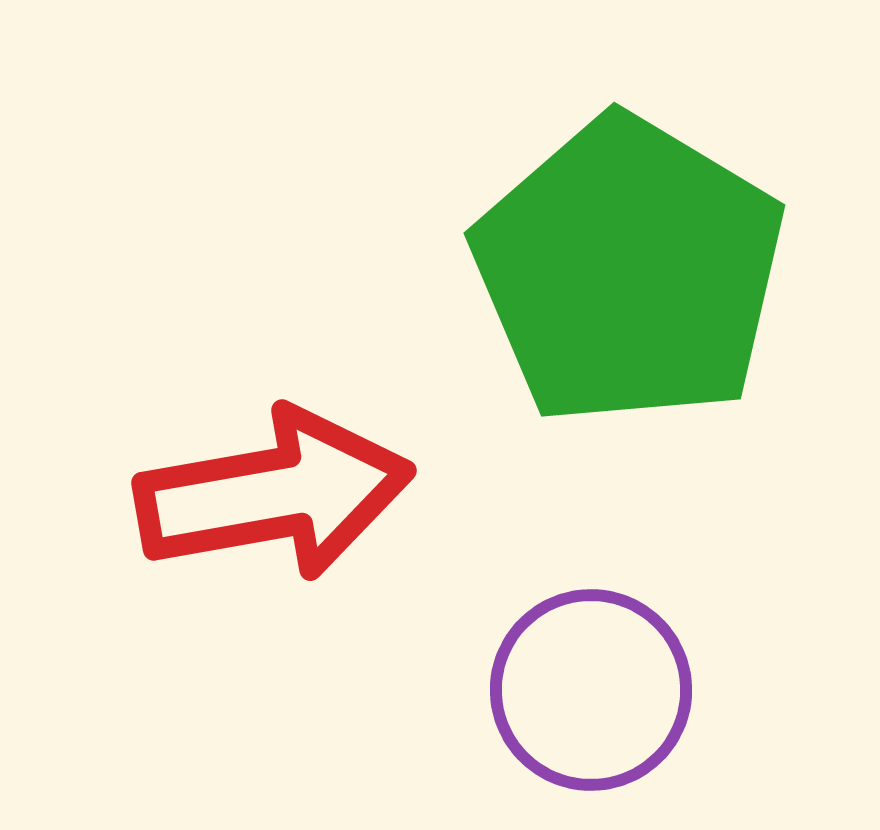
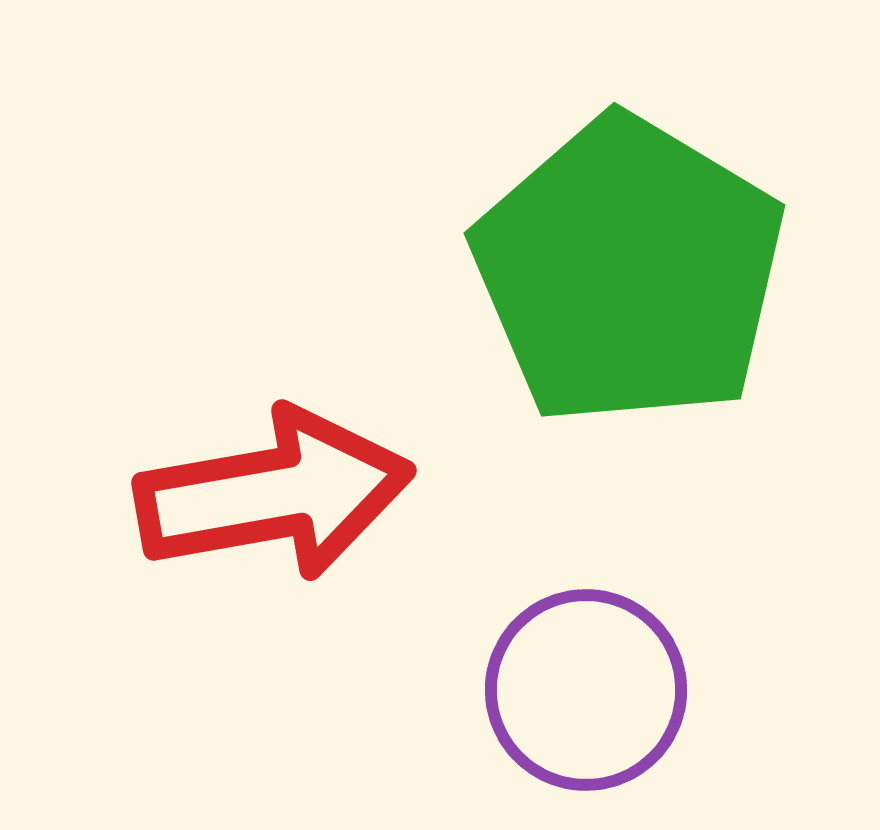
purple circle: moved 5 px left
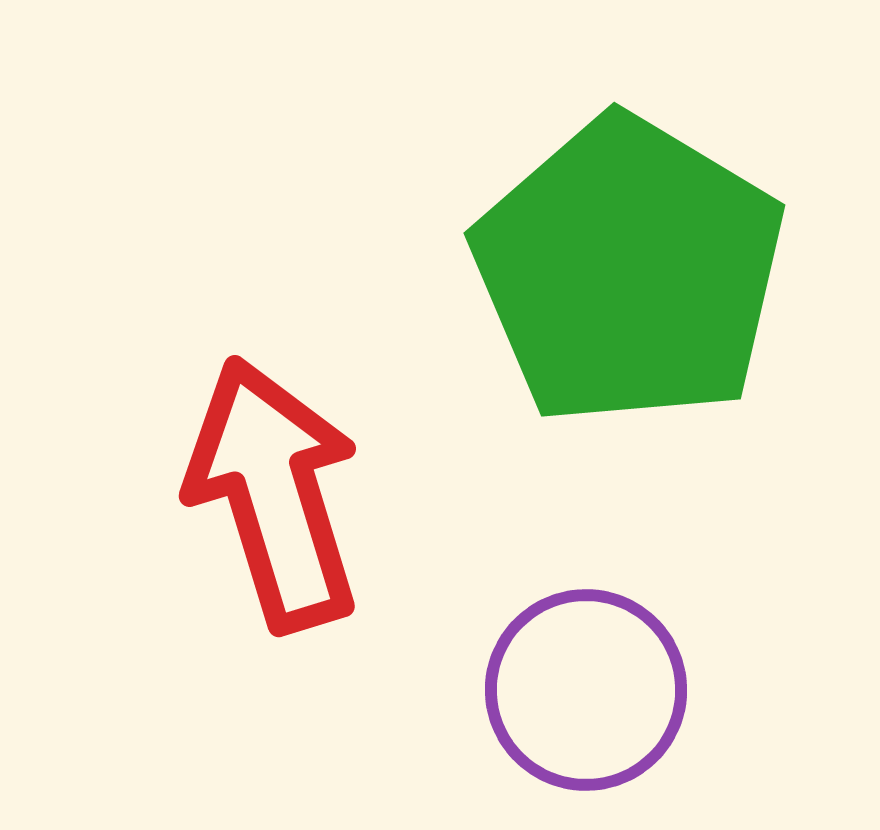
red arrow: rotated 97 degrees counterclockwise
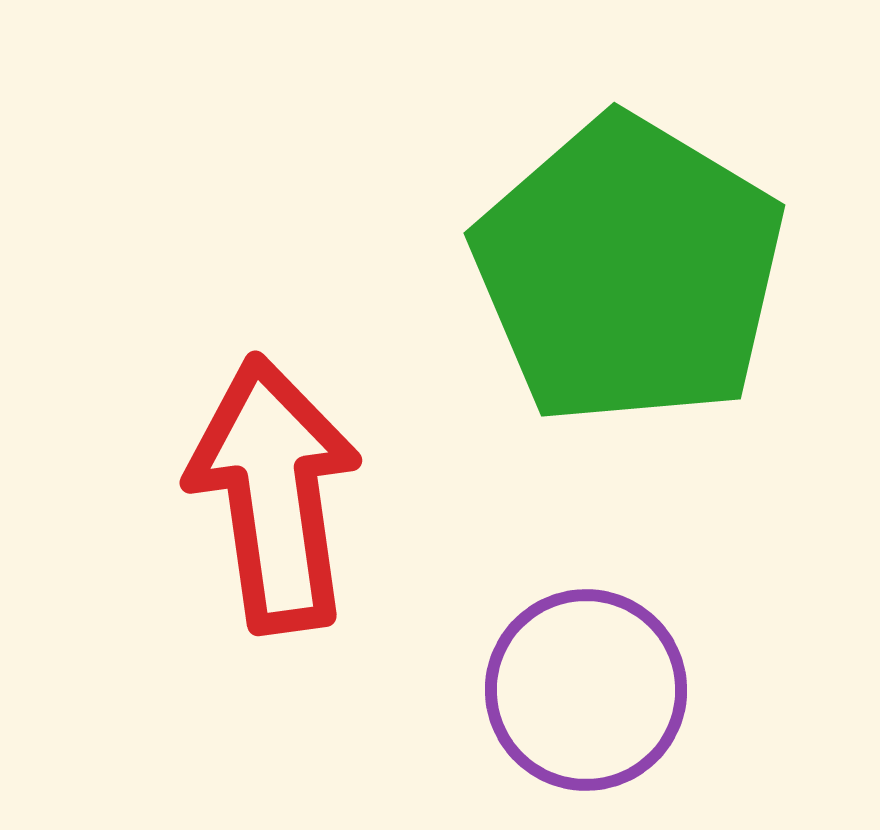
red arrow: rotated 9 degrees clockwise
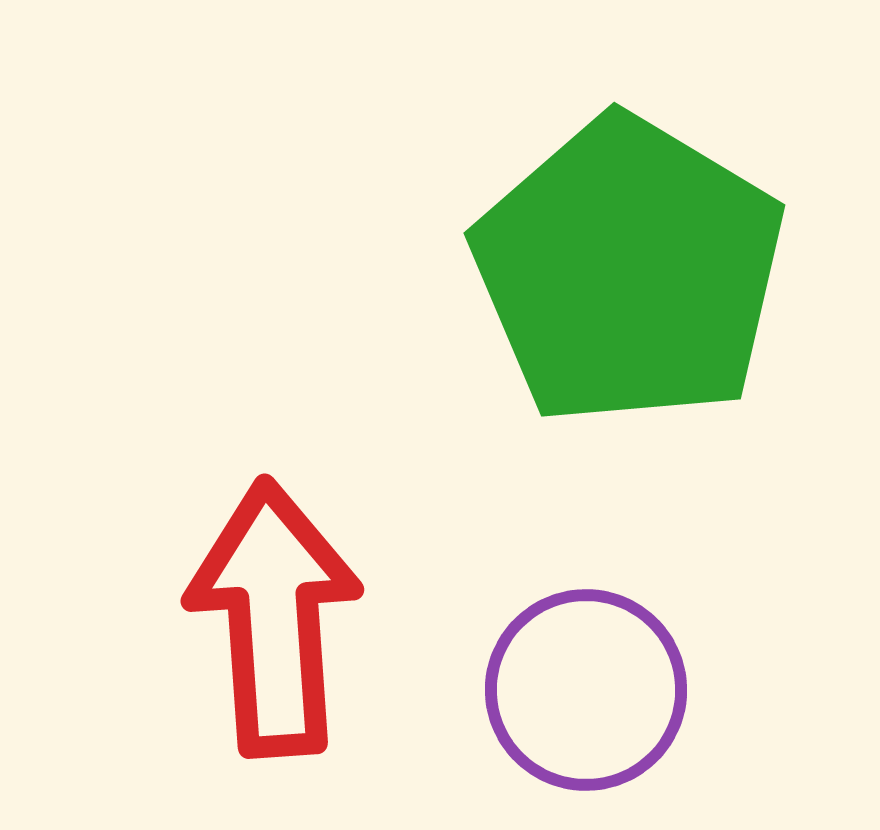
red arrow: moved 124 px down; rotated 4 degrees clockwise
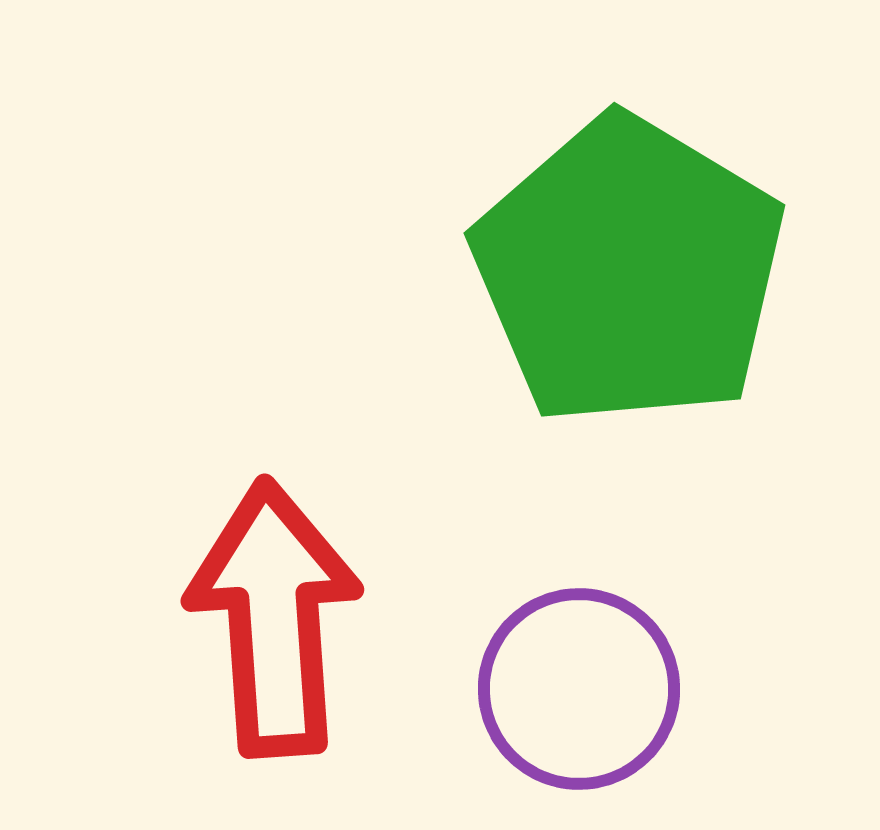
purple circle: moved 7 px left, 1 px up
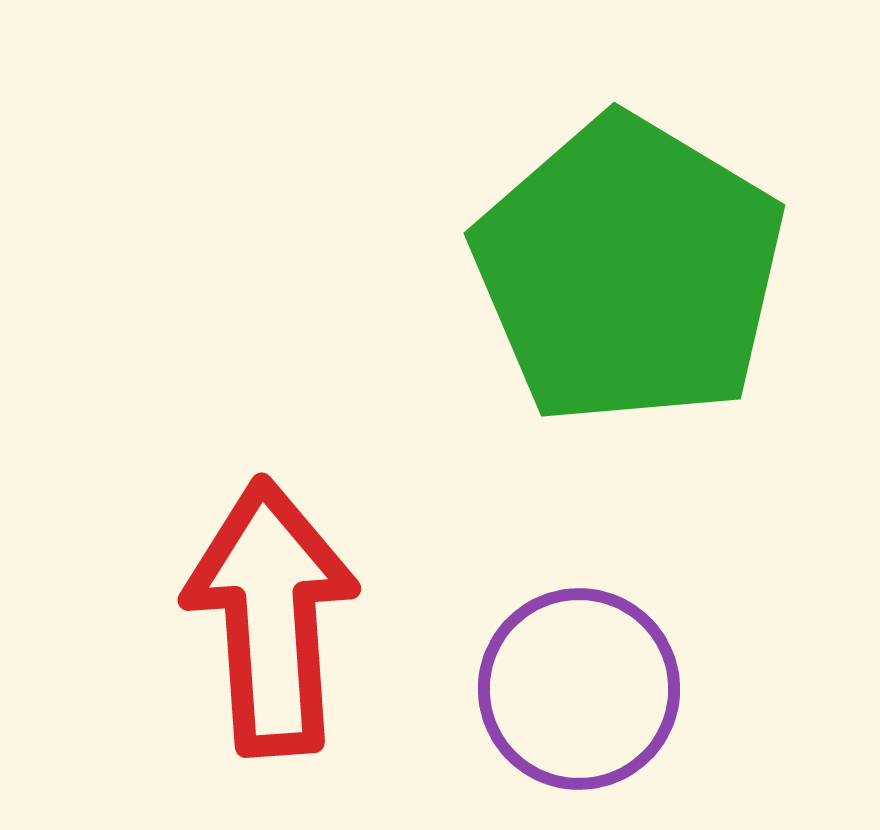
red arrow: moved 3 px left, 1 px up
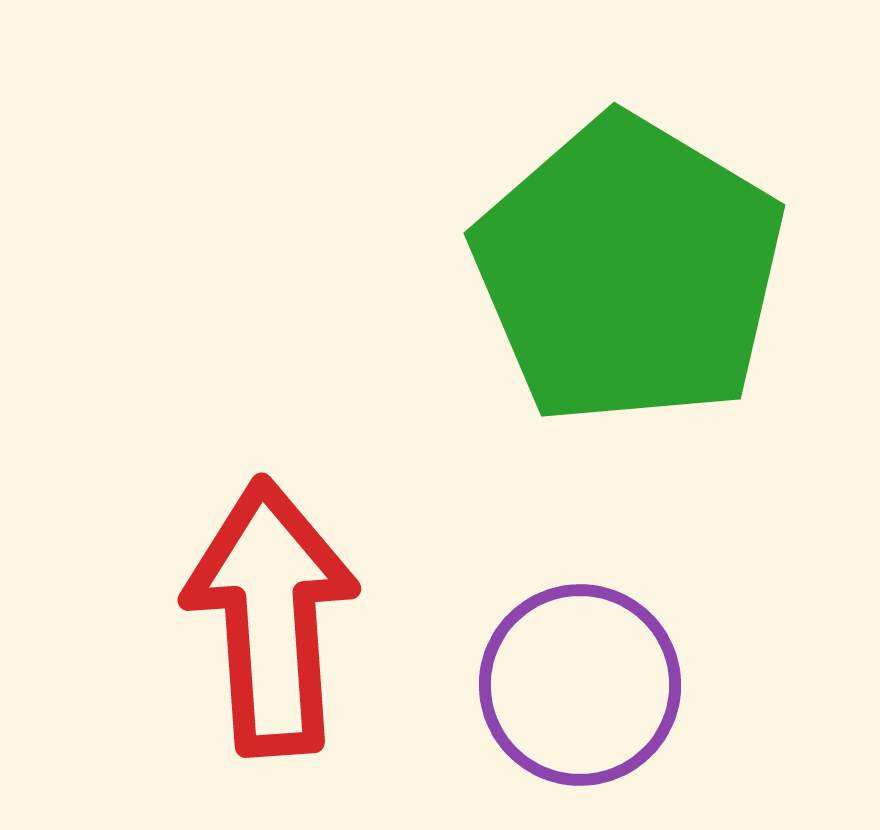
purple circle: moved 1 px right, 4 px up
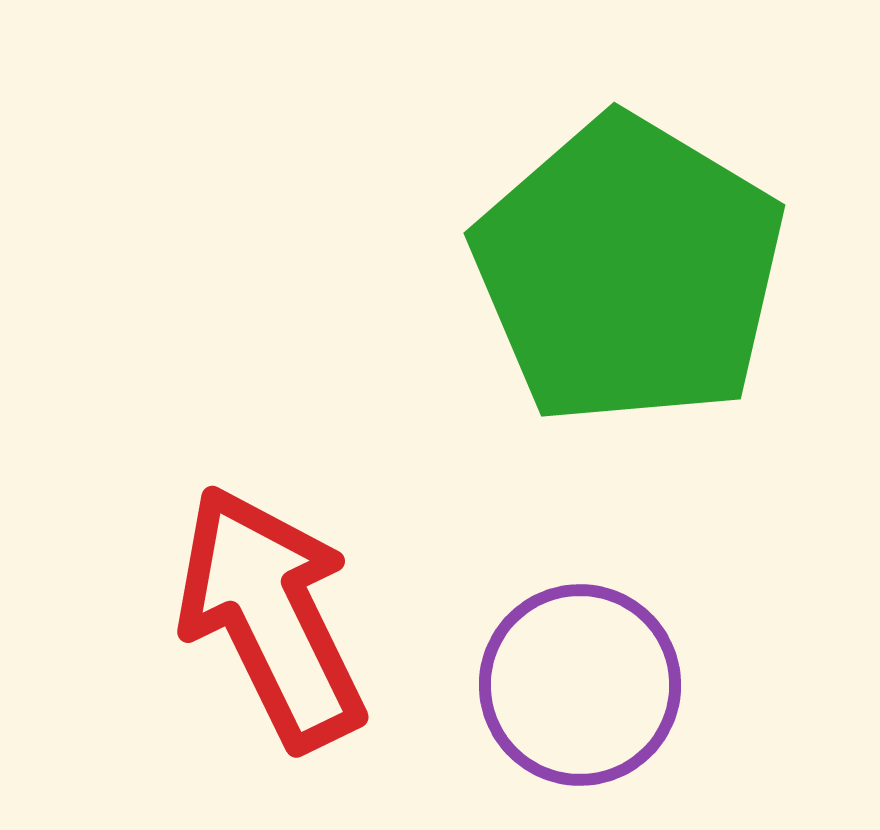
red arrow: rotated 22 degrees counterclockwise
